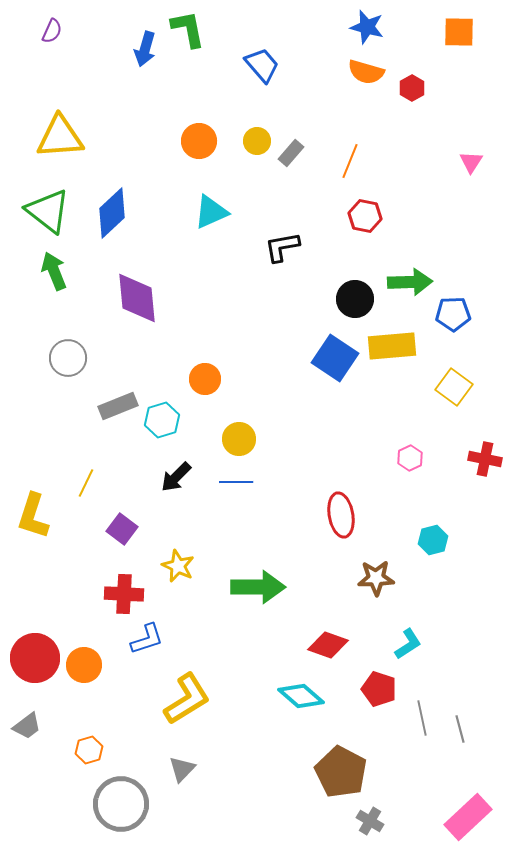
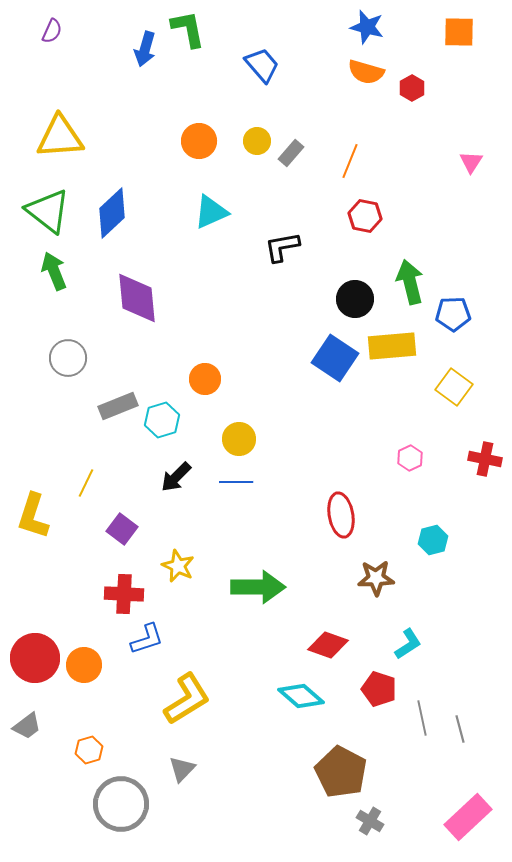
green arrow at (410, 282): rotated 102 degrees counterclockwise
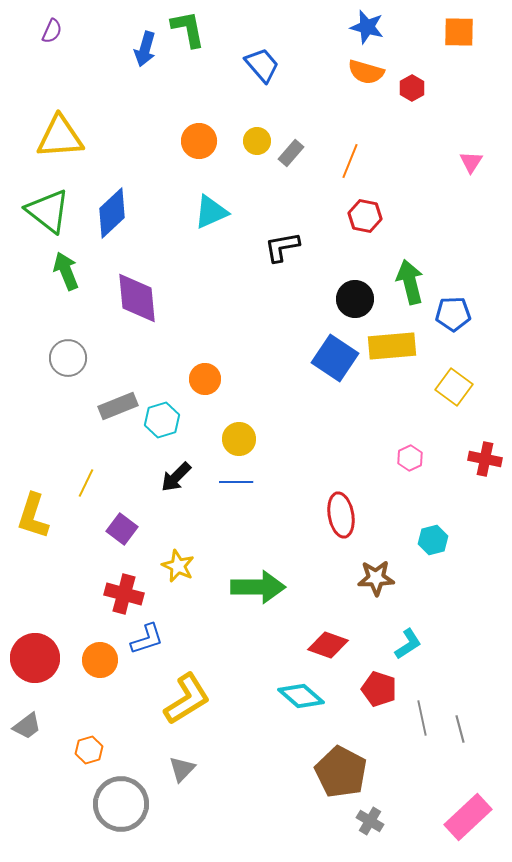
green arrow at (54, 271): moved 12 px right
red cross at (124, 594): rotated 12 degrees clockwise
orange circle at (84, 665): moved 16 px right, 5 px up
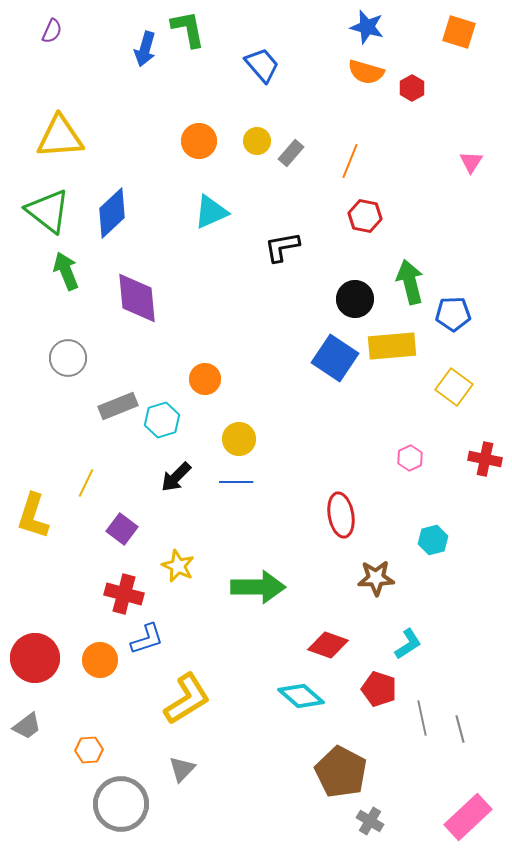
orange square at (459, 32): rotated 16 degrees clockwise
orange hexagon at (89, 750): rotated 12 degrees clockwise
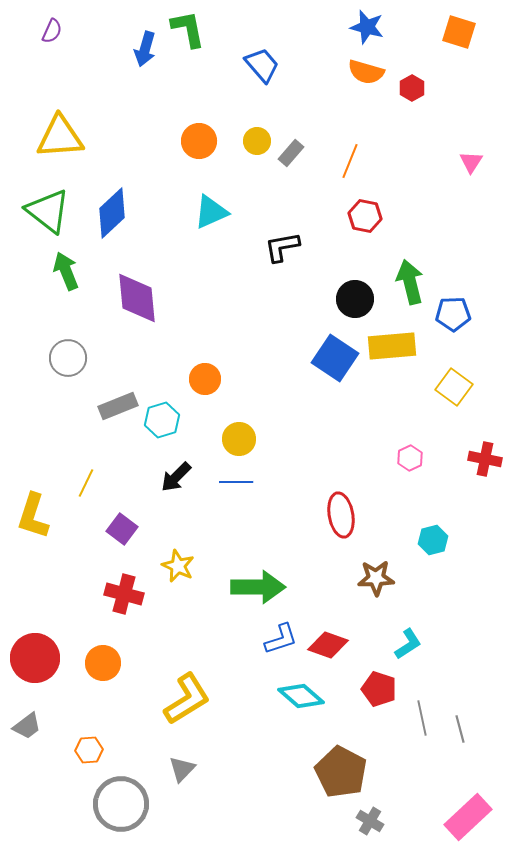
blue L-shape at (147, 639): moved 134 px right
orange circle at (100, 660): moved 3 px right, 3 px down
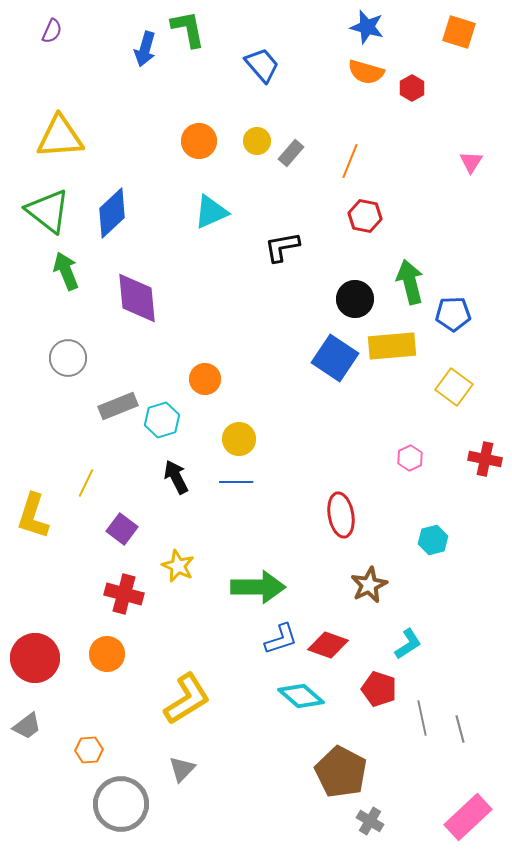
black arrow at (176, 477): rotated 108 degrees clockwise
brown star at (376, 578): moved 7 px left, 7 px down; rotated 24 degrees counterclockwise
orange circle at (103, 663): moved 4 px right, 9 px up
